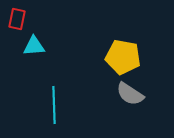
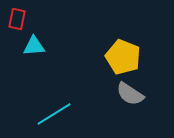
yellow pentagon: rotated 12 degrees clockwise
cyan line: moved 9 px down; rotated 60 degrees clockwise
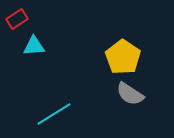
red rectangle: rotated 45 degrees clockwise
yellow pentagon: rotated 12 degrees clockwise
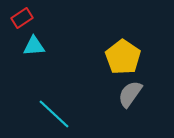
red rectangle: moved 5 px right, 1 px up
gray semicircle: rotated 92 degrees clockwise
cyan line: rotated 75 degrees clockwise
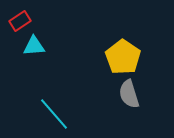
red rectangle: moved 2 px left, 3 px down
gray semicircle: moved 1 px left; rotated 52 degrees counterclockwise
cyan line: rotated 6 degrees clockwise
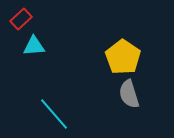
red rectangle: moved 1 px right, 2 px up; rotated 10 degrees counterclockwise
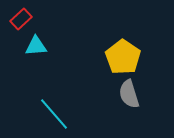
cyan triangle: moved 2 px right
